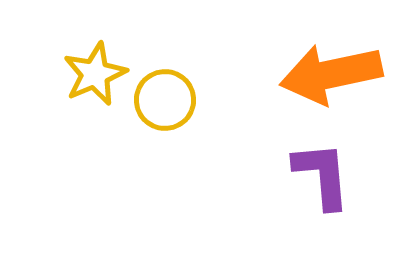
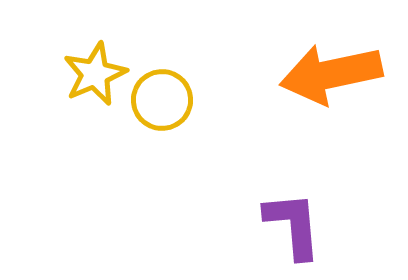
yellow circle: moved 3 px left
purple L-shape: moved 29 px left, 50 px down
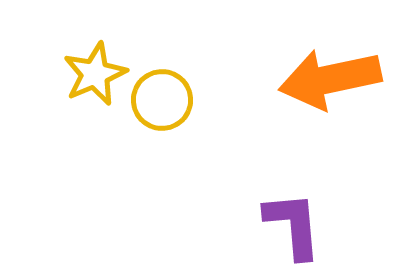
orange arrow: moved 1 px left, 5 px down
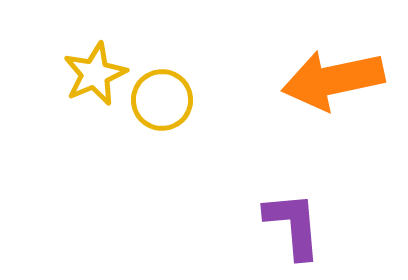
orange arrow: moved 3 px right, 1 px down
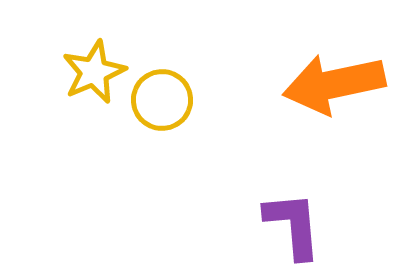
yellow star: moved 1 px left, 2 px up
orange arrow: moved 1 px right, 4 px down
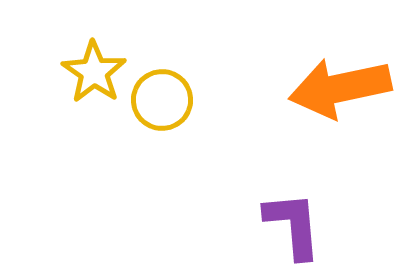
yellow star: rotated 14 degrees counterclockwise
orange arrow: moved 6 px right, 4 px down
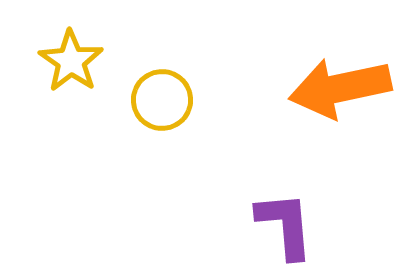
yellow star: moved 23 px left, 11 px up
purple L-shape: moved 8 px left
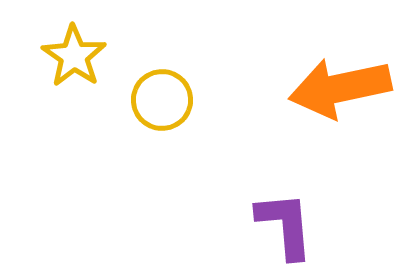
yellow star: moved 3 px right, 5 px up
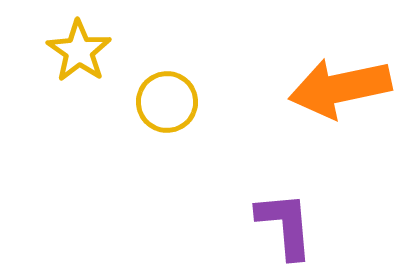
yellow star: moved 5 px right, 5 px up
yellow circle: moved 5 px right, 2 px down
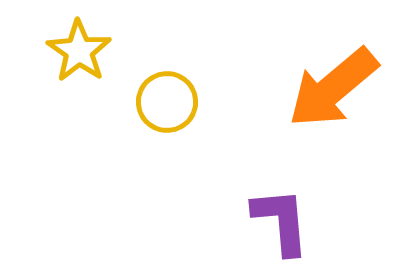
orange arrow: moved 7 px left; rotated 28 degrees counterclockwise
purple L-shape: moved 4 px left, 4 px up
